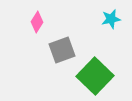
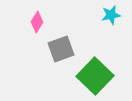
cyan star: moved 4 px up
gray square: moved 1 px left, 1 px up
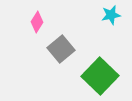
gray square: rotated 20 degrees counterclockwise
green square: moved 5 px right
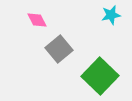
pink diamond: moved 2 px up; rotated 60 degrees counterclockwise
gray square: moved 2 px left
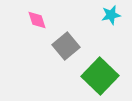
pink diamond: rotated 10 degrees clockwise
gray square: moved 7 px right, 3 px up
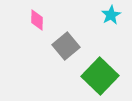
cyan star: rotated 18 degrees counterclockwise
pink diamond: rotated 20 degrees clockwise
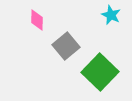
cyan star: rotated 18 degrees counterclockwise
green square: moved 4 px up
